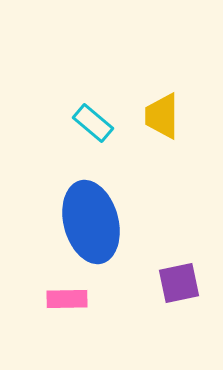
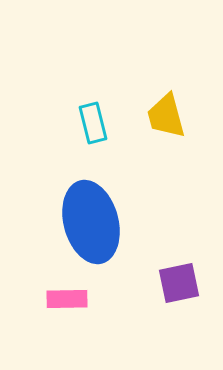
yellow trapezoid: moved 4 px right; rotated 15 degrees counterclockwise
cyan rectangle: rotated 36 degrees clockwise
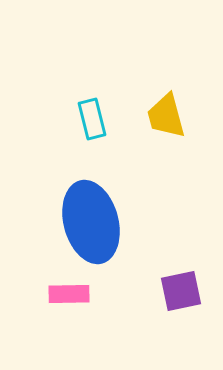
cyan rectangle: moved 1 px left, 4 px up
purple square: moved 2 px right, 8 px down
pink rectangle: moved 2 px right, 5 px up
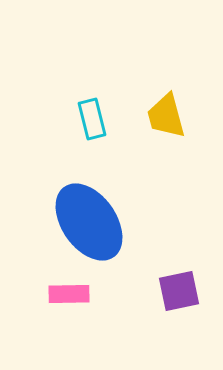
blue ellipse: moved 2 px left; rotated 20 degrees counterclockwise
purple square: moved 2 px left
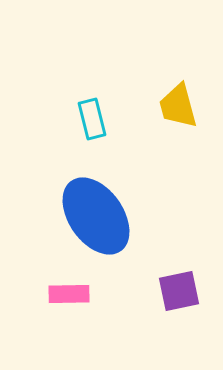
yellow trapezoid: moved 12 px right, 10 px up
blue ellipse: moved 7 px right, 6 px up
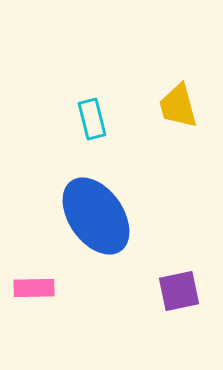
pink rectangle: moved 35 px left, 6 px up
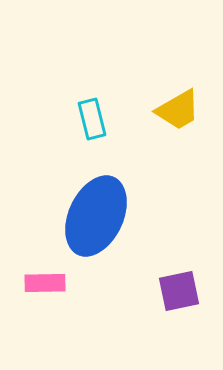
yellow trapezoid: moved 4 px down; rotated 105 degrees counterclockwise
blue ellipse: rotated 60 degrees clockwise
pink rectangle: moved 11 px right, 5 px up
